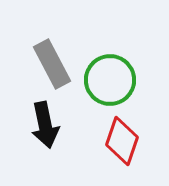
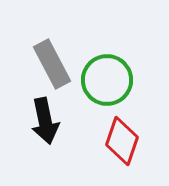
green circle: moved 3 px left
black arrow: moved 4 px up
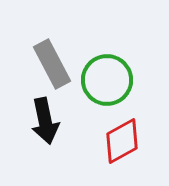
red diamond: rotated 42 degrees clockwise
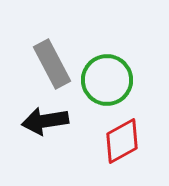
black arrow: rotated 93 degrees clockwise
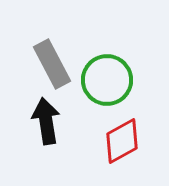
black arrow: moved 1 px right; rotated 90 degrees clockwise
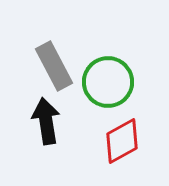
gray rectangle: moved 2 px right, 2 px down
green circle: moved 1 px right, 2 px down
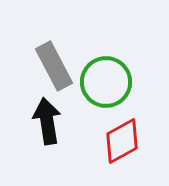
green circle: moved 2 px left
black arrow: moved 1 px right
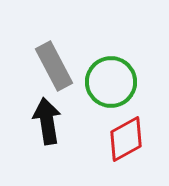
green circle: moved 5 px right
red diamond: moved 4 px right, 2 px up
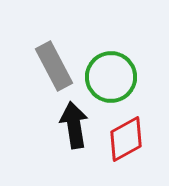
green circle: moved 5 px up
black arrow: moved 27 px right, 4 px down
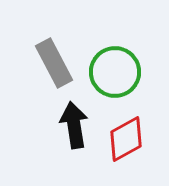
gray rectangle: moved 3 px up
green circle: moved 4 px right, 5 px up
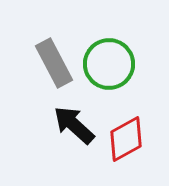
green circle: moved 6 px left, 8 px up
black arrow: rotated 39 degrees counterclockwise
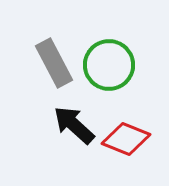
green circle: moved 1 px down
red diamond: rotated 51 degrees clockwise
